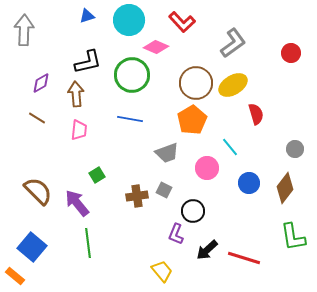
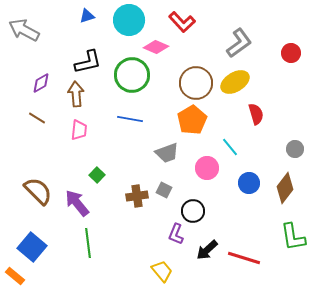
gray arrow: rotated 64 degrees counterclockwise
gray L-shape: moved 6 px right
yellow ellipse: moved 2 px right, 3 px up
green square: rotated 14 degrees counterclockwise
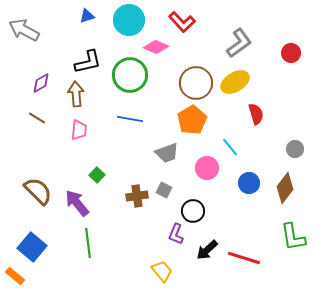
green circle: moved 2 px left
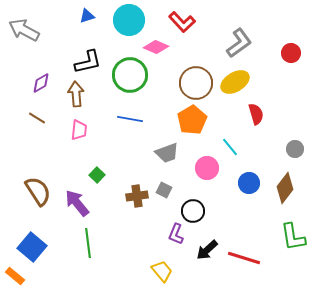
brown semicircle: rotated 12 degrees clockwise
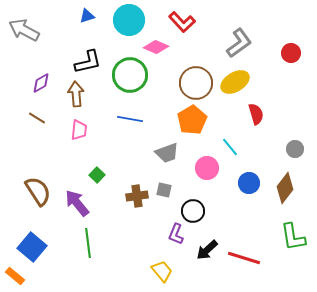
gray square: rotated 14 degrees counterclockwise
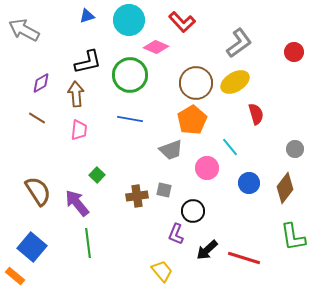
red circle: moved 3 px right, 1 px up
gray trapezoid: moved 4 px right, 3 px up
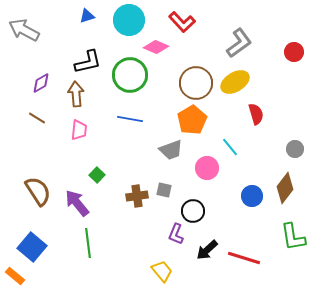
blue circle: moved 3 px right, 13 px down
